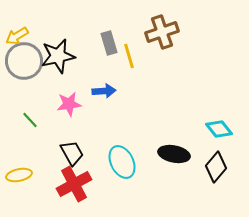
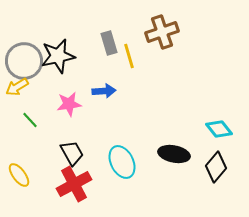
yellow arrow: moved 51 px down
yellow ellipse: rotated 65 degrees clockwise
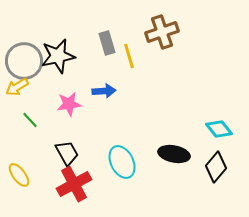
gray rectangle: moved 2 px left
black trapezoid: moved 5 px left
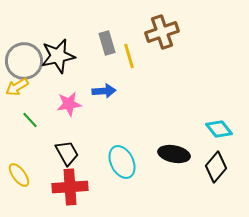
red cross: moved 4 px left, 3 px down; rotated 24 degrees clockwise
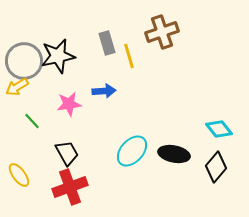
green line: moved 2 px right, 1 px down
cyan ellipse: moved 10 px right, 11 px up; rotated 68 degrees clockwise
red cross: rotated 16 degrees counterclockwise
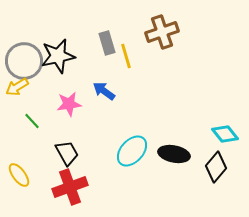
yellow line: moved 3 px left
blue arrow: rotated 140 degrees counterclockwise
cyan diamond: moved 6 px right, 5 px down
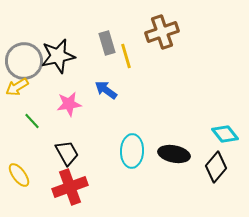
blue arrow: moved 2 px right, 1 px up
cyan ellipse: rotated 40 degrees counterclockwise
